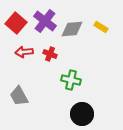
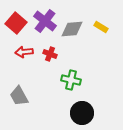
black circle: moved 1 px up
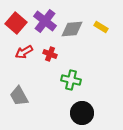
red arrow: rotated 24 degrees counterclockwise
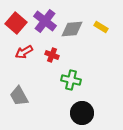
red cross: moved 2 px right, 1 px down
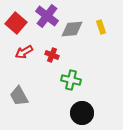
purple cross: moved 2 px right, 5 px up
yellow rectangle: rotated 40 degrees clockwise
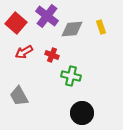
green cross: moved 4 px up
